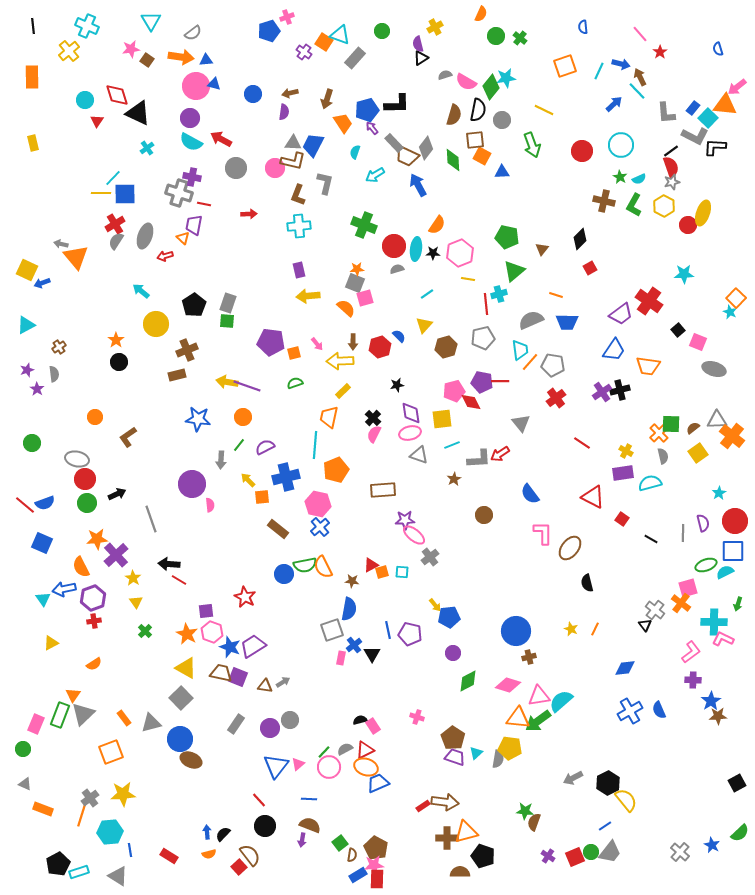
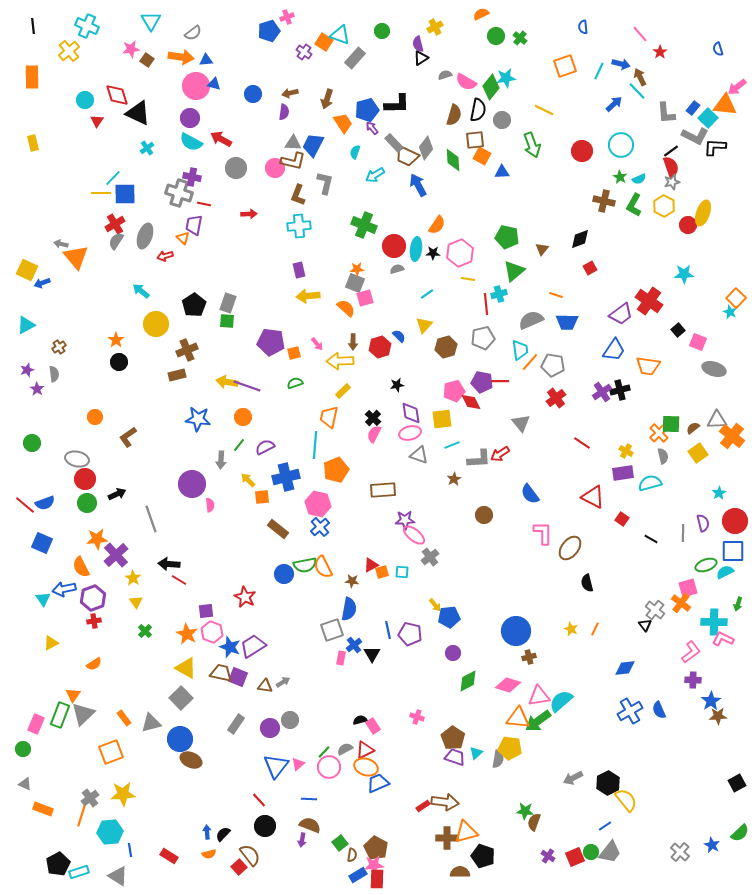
orange semicircle at (481, 14): rotated 140 degrees counterclockwise
black diamond at (580, 239): rotated 25 degrees clockwise
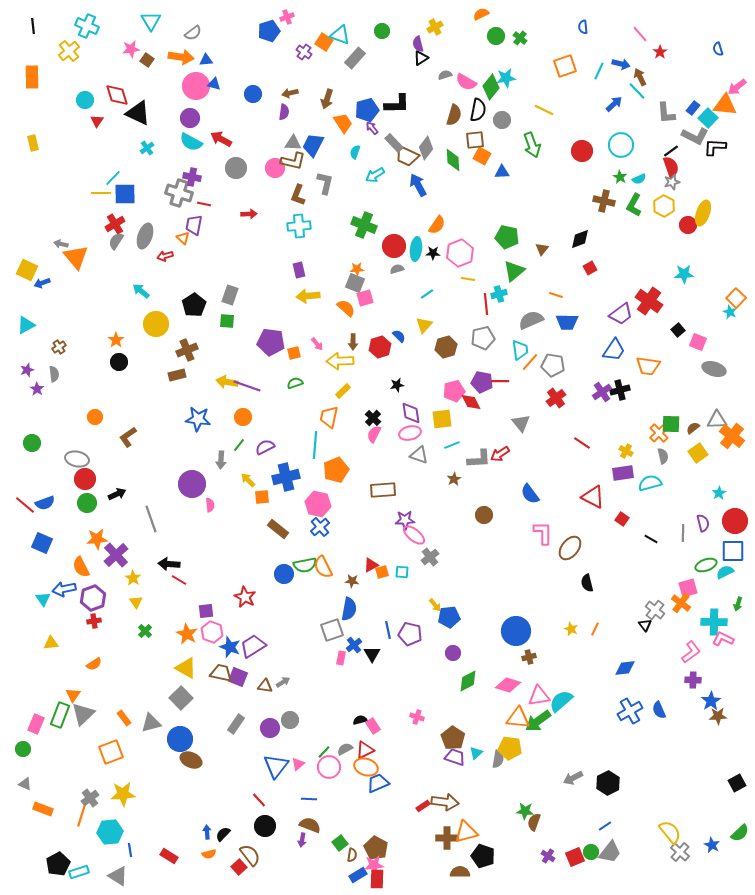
gray rectangle at (228, 303): moved 2 px right, 8 px up
yellow triangle at (51, 643): rotated 21 degrees clockwise
yellow semicircle at (626, 800): moved 44 px right, 32 px down
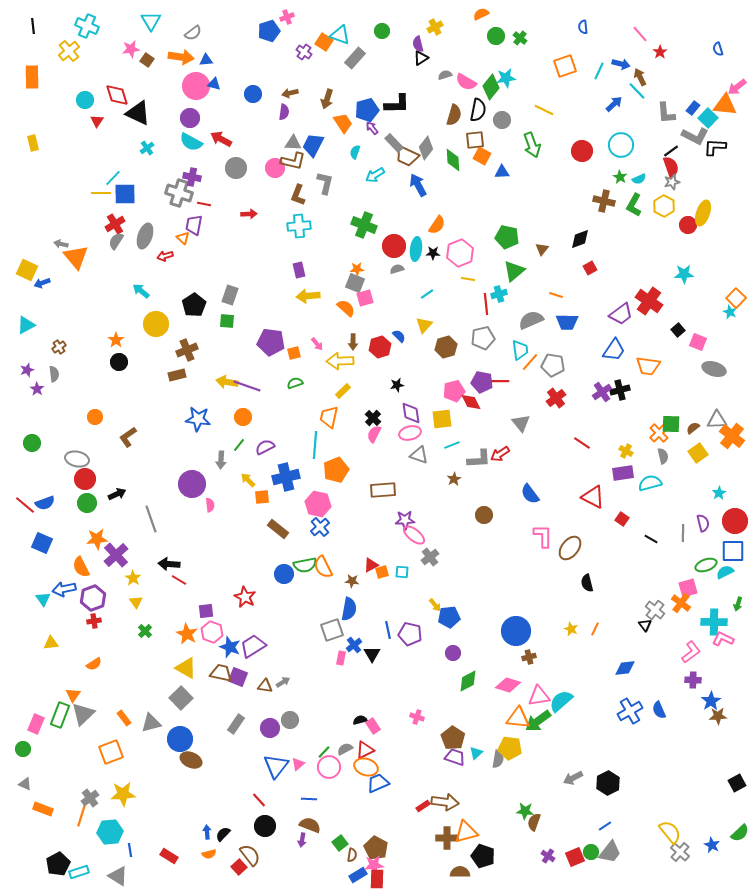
pink L-shape at (543, 533): moved 3 px down
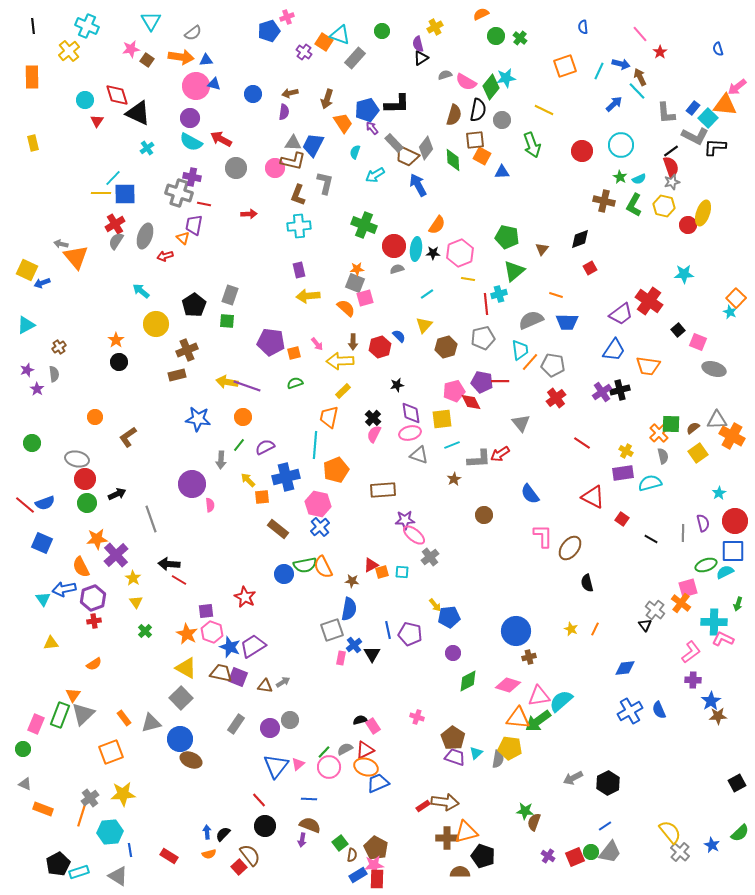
yellow hexagon at (664, 206): rotated 15 degrees counterclockwise
orange cross at (732, 436): rotated 10 degrees counterclockwise
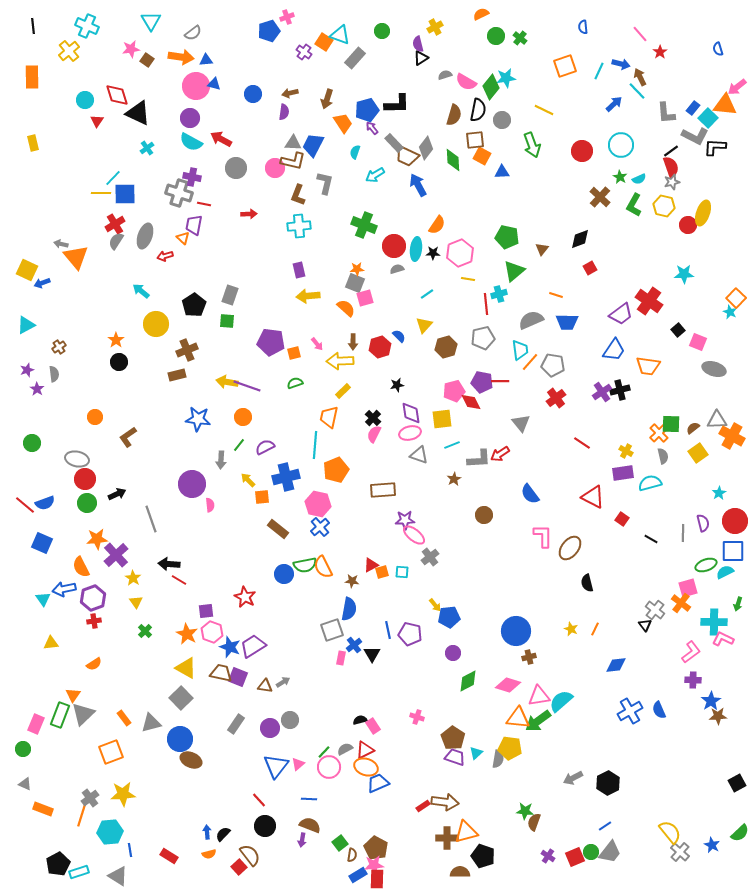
brown cross at (604, 201): moved 4 px left, 4 px up; rotated 30 degrees clockwise
blue diamond at (625, 668): moved 9 px left, 3 px up
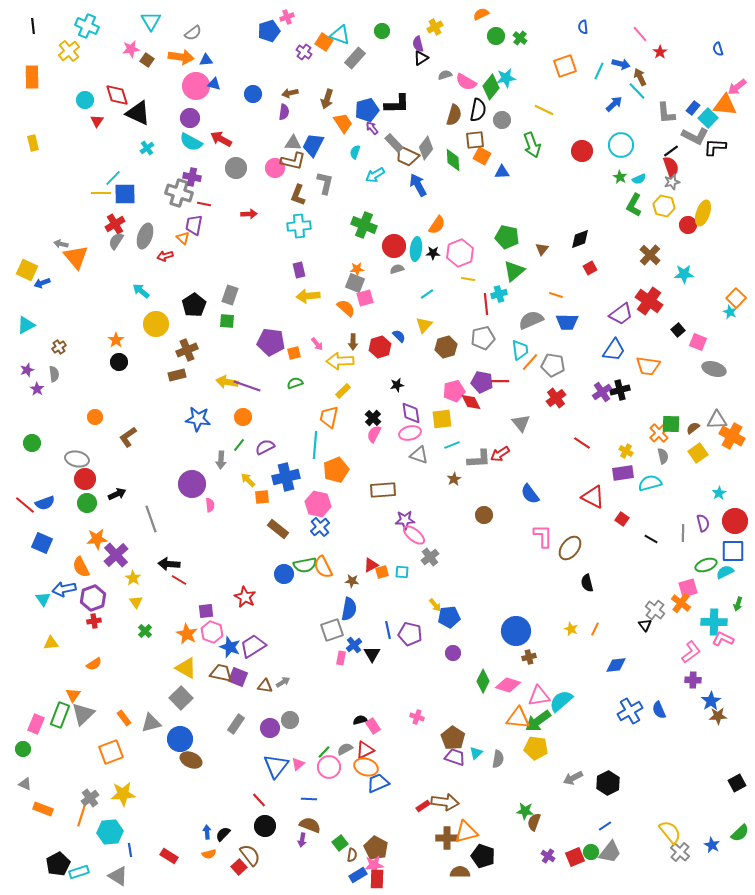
brown cross at (600, 197): moved 50 px right, 58 px down
green diamond at (468, 681): moved 15 px right; rotated 35 degrees counterclockwise
yellow pentagon at (510, 748): moved 26 px right
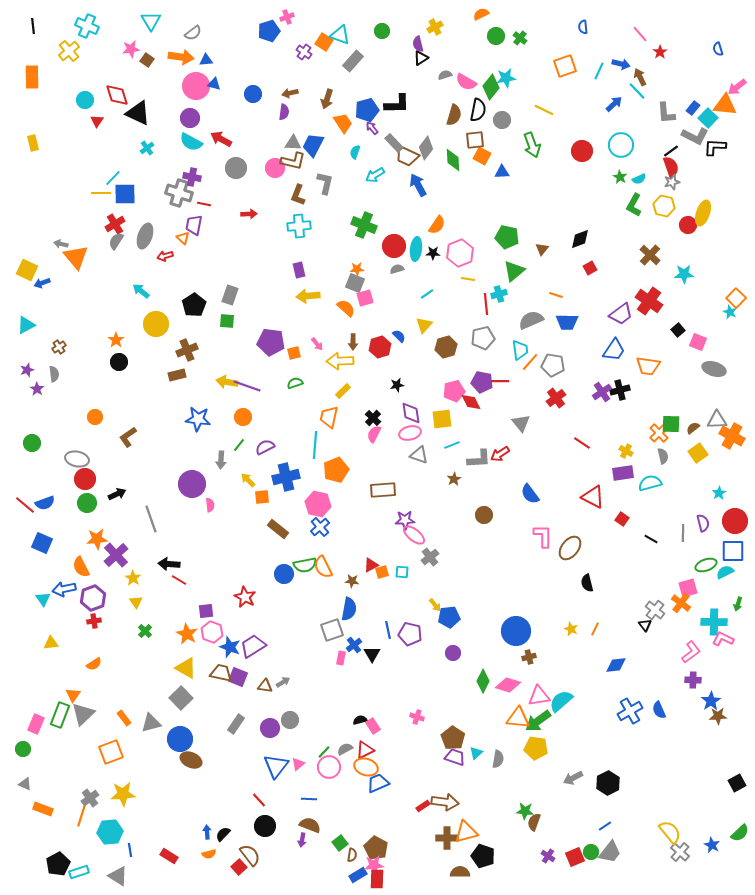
gray rectangle at (355, 58): moved 2 px left, 3 px down
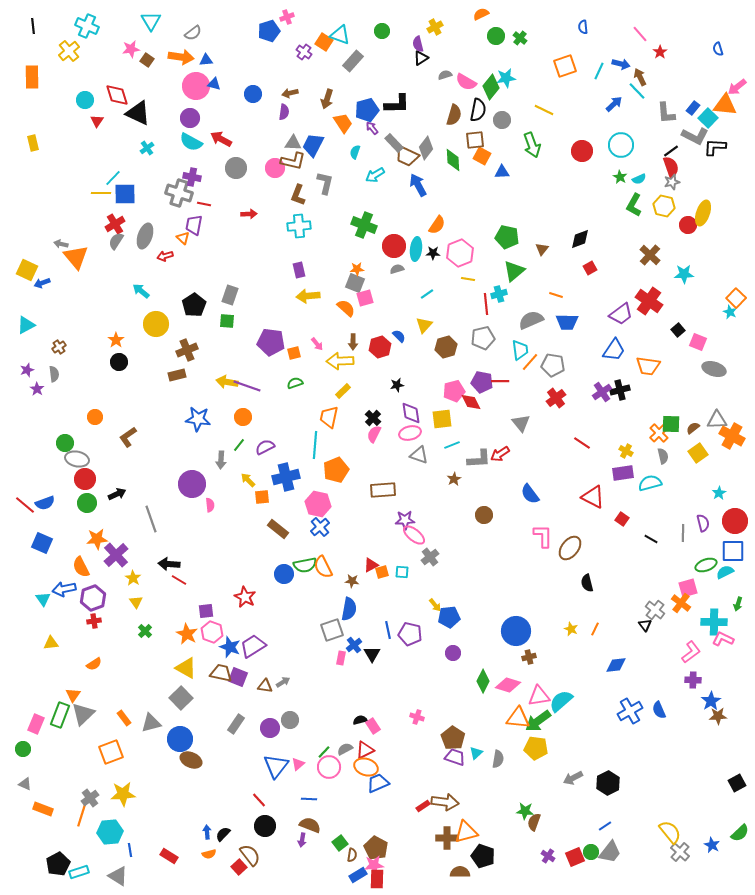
green circle at (32, 443): moved 33 px right
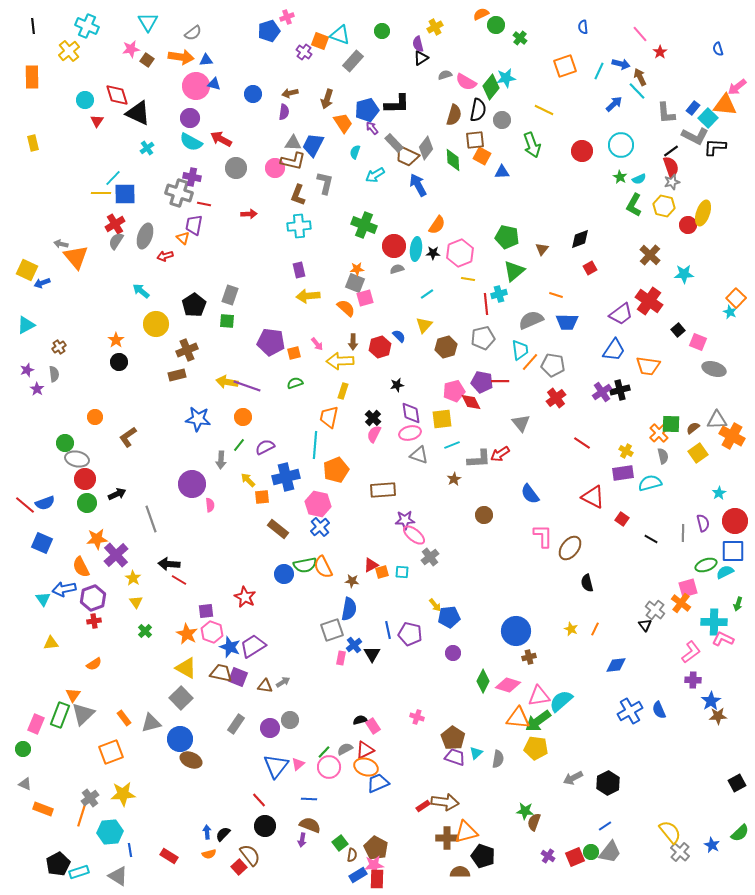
cyan triangle at (151, 21): moved 3 px left, 1 px down
green circle at (496, 36): moved 11 px up
orange square at (324, 42): moved 4 px left, 1 px up; rotated 12 degrees counterclockwise
yellow rectangle at (343, 391): rotated 28 degrees counterclockwise
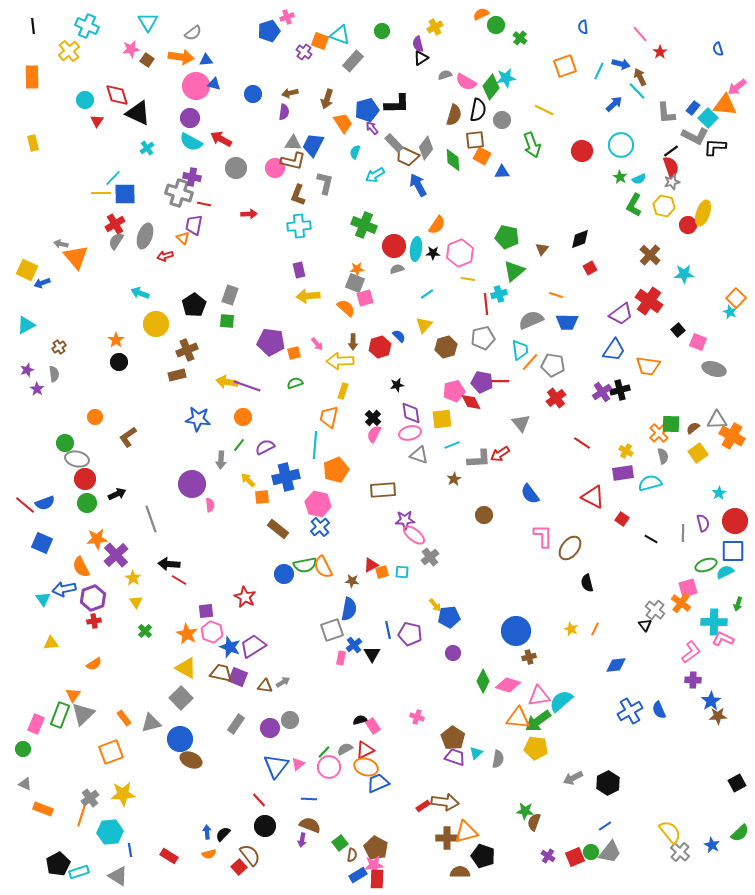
cyan arrow at (141, 291): moved 1 px left, 2 px down; rotated 18 degrees counterclockwise
